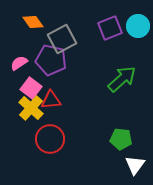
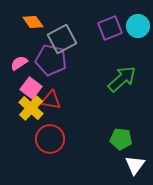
red triangle: rotated 15 degrees clockwise
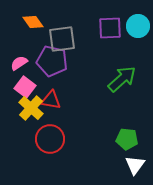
purple square: rotated 20 degrees clockwise
gray square: rotated 20 degrees clockwise
purple pentagon: moved 1 px right, 1 px down
pink square: moved 6 px left, 1 px up
green pentagon: moved 6 px right
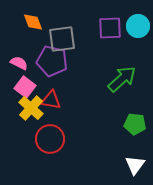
orange diamond: rotated 15 degrees clockwise
pink semicircle: rotated 60 degrees clockwise
green pentagon: moved 8 px right, 15 px up
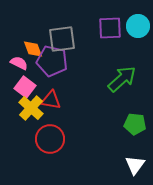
orange diamond: moved 27 px down
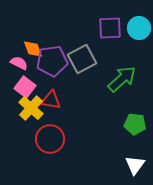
cyan circle: moved 1 px right, 2 px down
gray square: moved 20 px right, 20 px down; rotated 20 degrees counterclockwise
purple pentagon: rotated 20 degrees counterclockwise
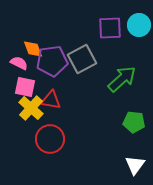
cyan circle: moved 3 px up
pink square: rotated 25 degrees counterclockwise
green pentagon: moved 1 px left, 2 px up
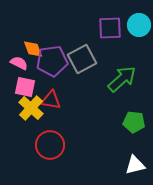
red circle: moved 6 px down
white triangle: rotated 40 degrees clockwise
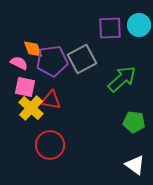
white triangle: rotated 50 degrees clockwise
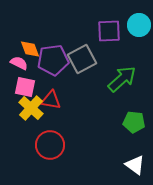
purple square: moved 1 px left, 3 px down
orange diamond: moved 3 px left
purple pentagon: moved 1 px right, 1 px up
